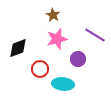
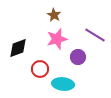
brown star: moved 1 px right
purple circle: moved 2 px up
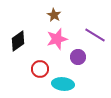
black diamond: moved 7 px up; rotated 15 degrees counterclockwise
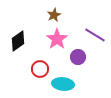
brown star: rotated 16 degrees clockwise
pink star: rotated 20 degrees counterclockwise
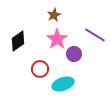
purple circle: moved 4 px left, 3 px up
cyan ellipse: rotated 25 degrees counterclockwise
